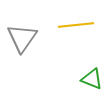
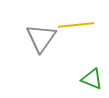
gray triangle: moved 19 px right
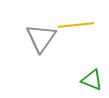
green triangle: moved 1 px down
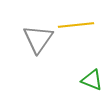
gray triangle: moved 3 px left, 1 px down
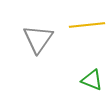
yellow line: moved 11 px right
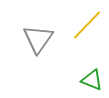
yellow line: rotated 40 degrees counterclockwise
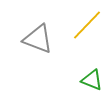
gray triangle: rotated 44 degrees counterclockwise
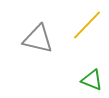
gray triangle: rotated 8 degrees counterclockwise
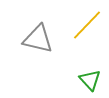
green triangle: moved 2 px left; rotated 25 degrees clockwise
